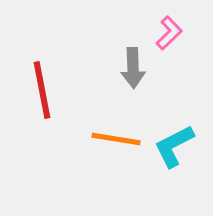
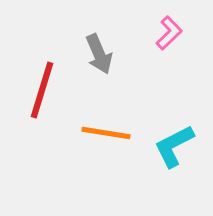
gray arrow: moved 34 px left, 14 px up; rotated 21 degrees counterclockwise
red line: rotated 28 degrees clockwise
orange line: moved 10 px left, 6 px up
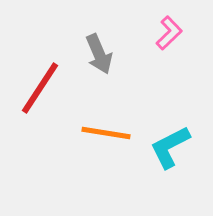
red line: moved 2 px left, 2 px up; rotated 16 degrees clockwise
cyan L-shape: moved 4 px left, 1 px down
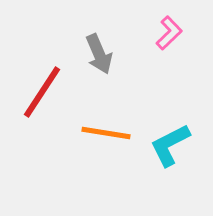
red line: moved 2 px right, 4 px down
cyan L-shape: moved 2 px up
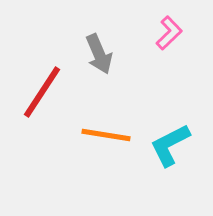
orange line: moved 2 px down
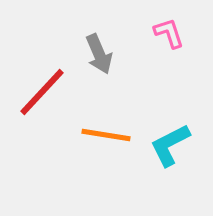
pink L-shape: rotated 64 degrees counterclockwise
red line: rotated 10 degrees clockwise
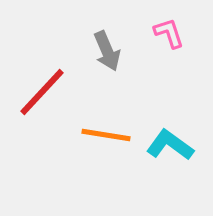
gray arrow: moved 8 px right, 3 px up
cyan L-shape: rotated 63 degrees clockwise
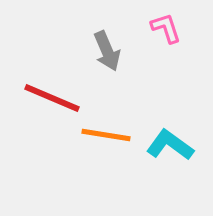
pink L-shape: moved 3 px left, 5 px up
red line: moved 10 px right, 6 px down; rotated 70 degrees clockwise
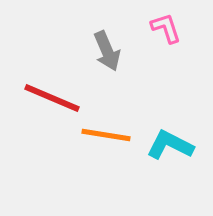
cyan L-shape: rotated 9 degrees counterclockwise
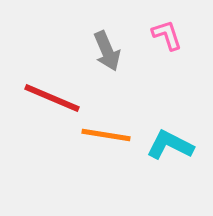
pink L-shape: moved 1 px right, 7 px down
